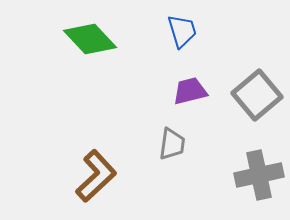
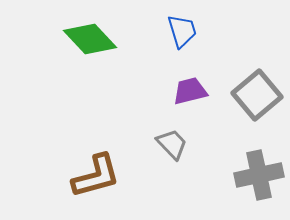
gray trapezoid: rotated 52 degrees counterclockwise
brown L-shape: rotated 28 degrees clockwise
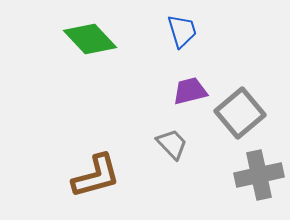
gray square: moved 17 px left, 18 px down
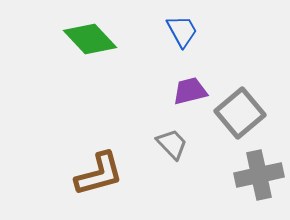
blue trapezoid: rotated 12 degrees counterclockwise
brown L-shape: moved 3 px right, 2 px up
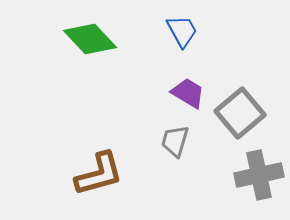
purple trapezoid: moved 2 px left, 2 px down; rotated 45 degrees clockwise
gray trapezoid: moved 3 px right, 3 px up; rotated 120 degrees counterclockwise
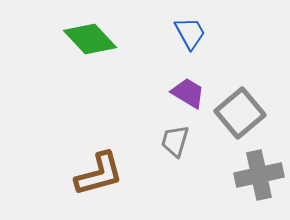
blue trapezoid: moved 8 px right, 2 px down
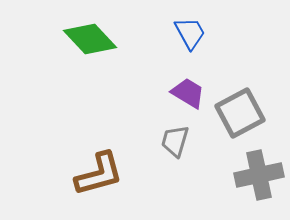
gray square: rotated 12 degrees clockwise
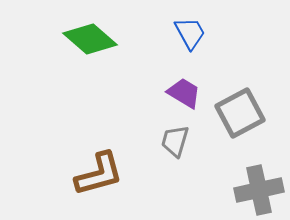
green diamond: rotated 6 degrees counterclockwise
purple trapezoid: moved 4 px left
gray cross: moved 15 px down
